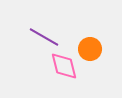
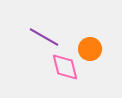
pink diamond: moved 1 px right, 1 px down
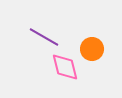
orange circle: moved 2 px right
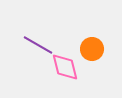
purple line: moved 6 px left, 8 px down
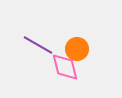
orange circle: moved 15 px left
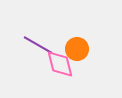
pink diamond: moved 5 px left, 3 px up
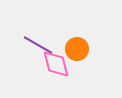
pink diamond: moved 4 px left
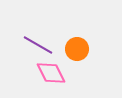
pink diamond: moved 5 px left, 9 px down; rotated 12 degrees counterclockwise
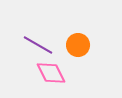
orange circle: moved 1 px right, 4 px up
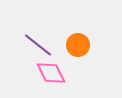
purple line: rotated 8 degrees clockwise
